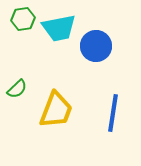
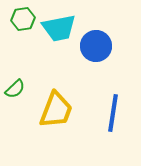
green semicircle: moved 2 px left
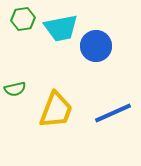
cyan trapezoid: moved 2 px right
green semicircle: rotated 30 degrees clockwise
blue line: rotated 57 degrees clockwise
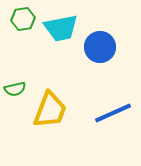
blue circle: moved 4 px right, 1 px down
yellow trapezoid: moved 6 px left
